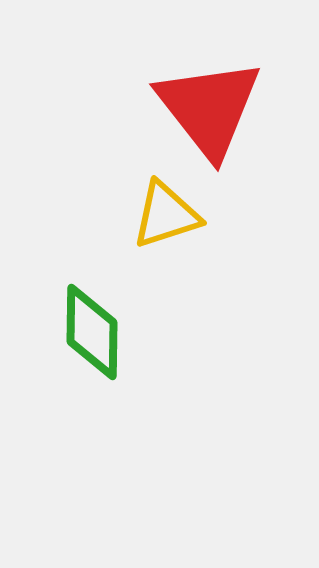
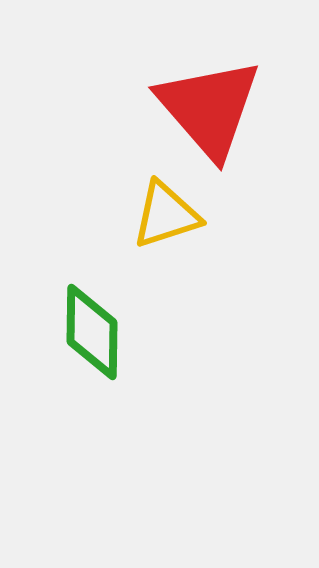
red triangle: rotated 3 degrees counterclockwise
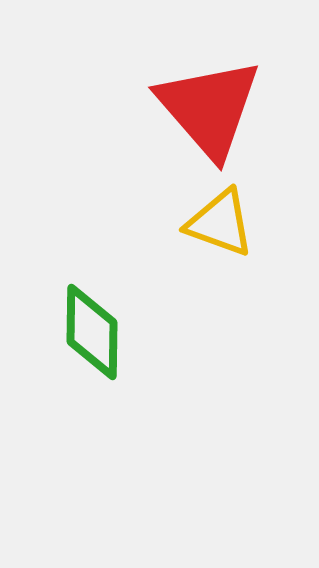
yellow triangle: moved 54 px right, 8 px down; rotated 38 degrees clockwise
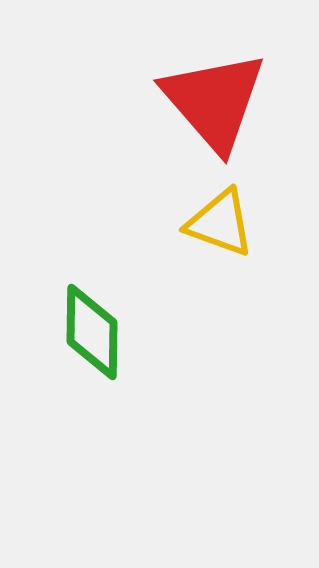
red triangle: moved 5 px right, 7 px up
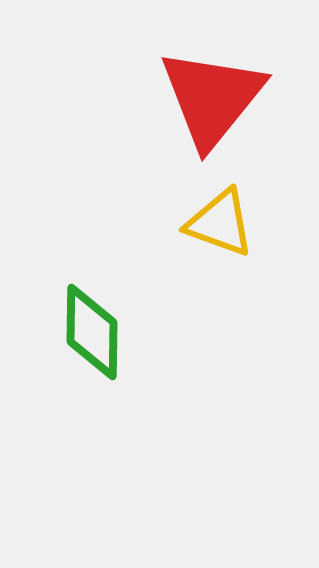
red triangle: moved 2 px left, 3 px up; rotated 20 degrees clockwise
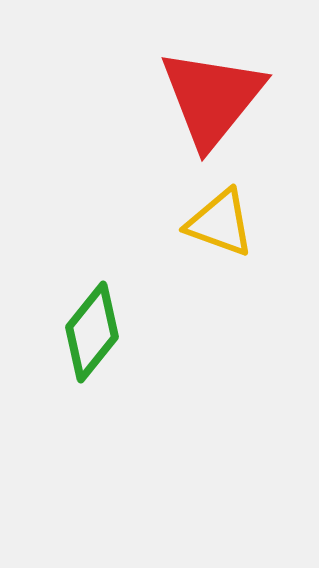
green diamond: rotated 38 degrees clockwise
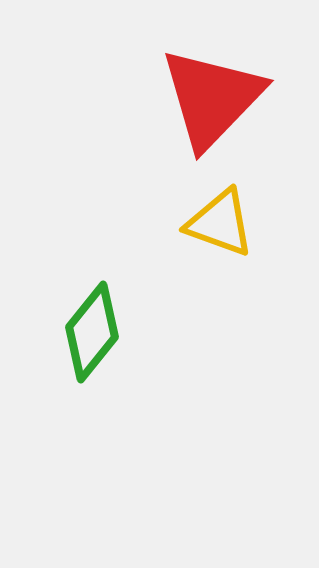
red triangle: rotated 5 degrees clockwise
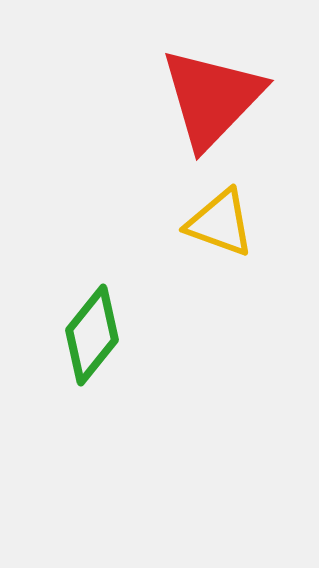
green diamond: moved 3 px down
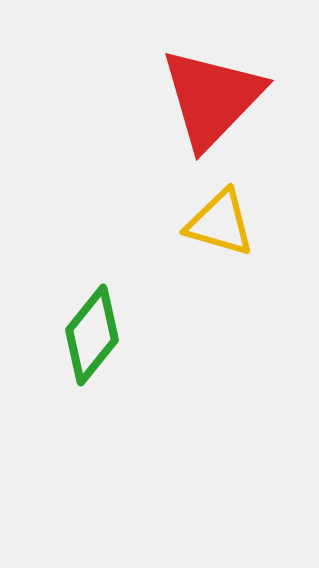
yellow triangle: rotated 4 degrees counterclockwise
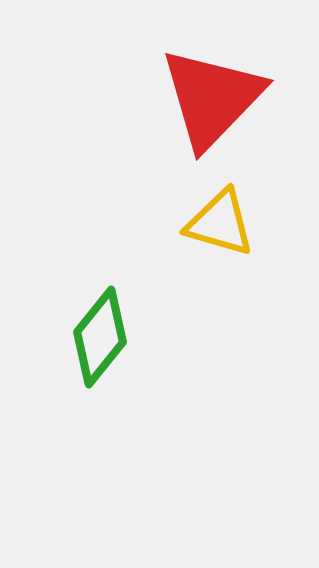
green diamond: moved 8 px right, 2 px down
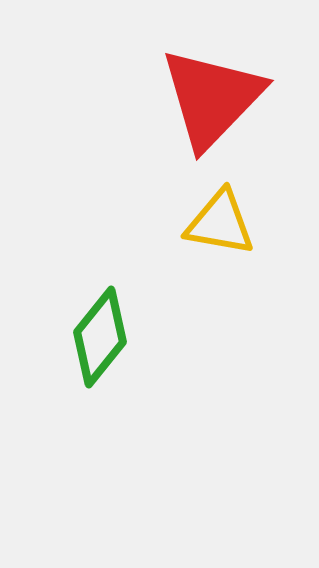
yellow triangle: rotated 6 degrees counterclockwise
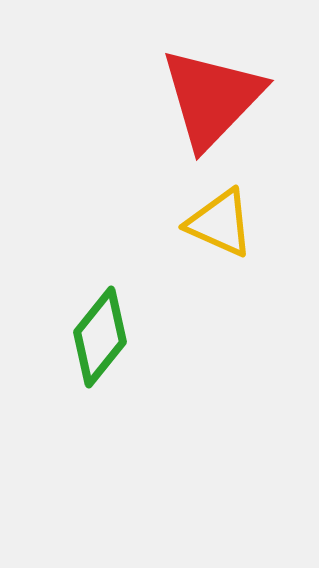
yellow triangle: rotated 14 degrees clockwise
